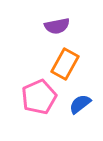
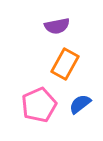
pink pentagon: moved 8 px down
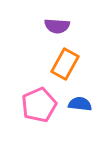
purple semicircle: rotated 15 degrees clockwise
blue semicircle: rotated 45 degrees clockwise
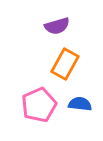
purple semicircle: rotated 20 degrees counterclockwise
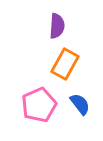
purple semicircle: rotated 70 degrees counterclockwise
blue semicircle: rotated 45 degrees clockwise
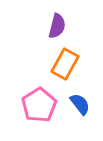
purple semicircle: rotated 10 degrees clockwise
pink pentagon: rotated 8 degrees counterclockwise
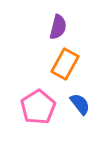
purple semicircle: moved 1 px right, 1 px down
pink pentagon: moved 1 px left, 2 px down
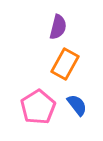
blue semicircle: moved 3 px left, 1 px down
